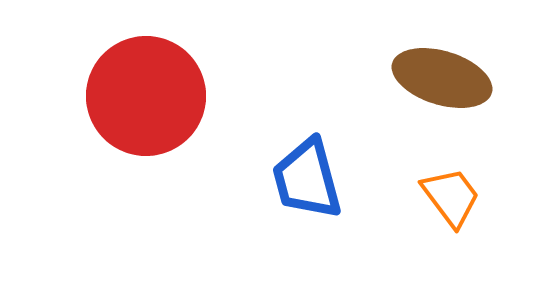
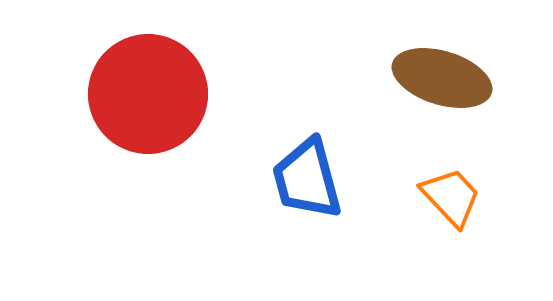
red circle: moved 2 px right, 2 px up
orange trapezoid: rotated 6 degrees counterclockwise
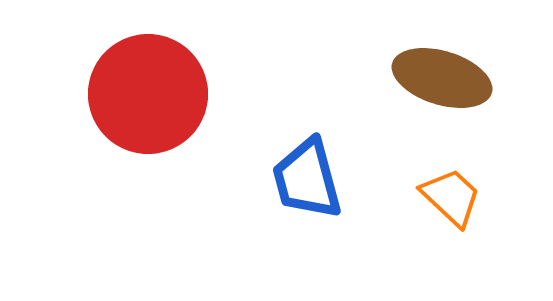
orange trapezoid: rotated 4 degrees counterclockwise
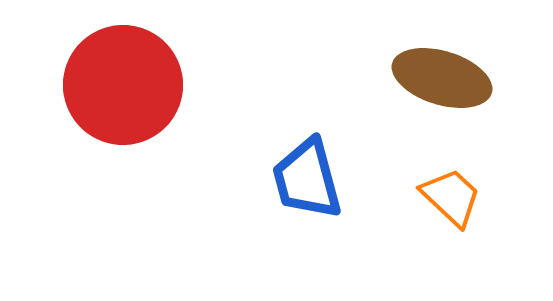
red circle: moved 25 px left, 9 px up
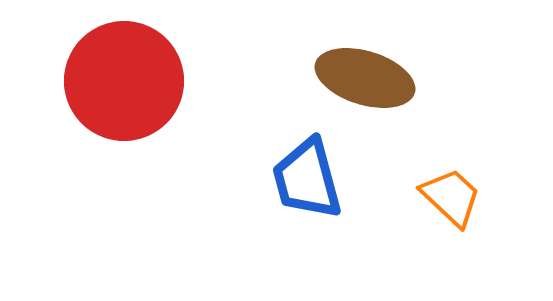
brown ellipse: moved 77 px left
red circle: moved 1 px right, 4 px up
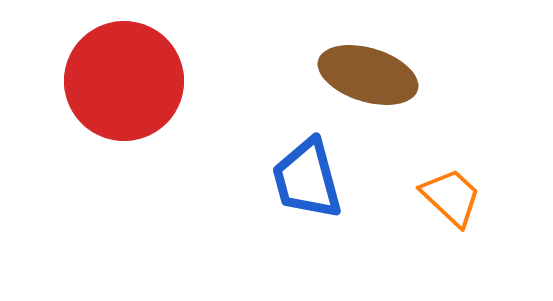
brown ellipse: moved 3 px right, 3 px up
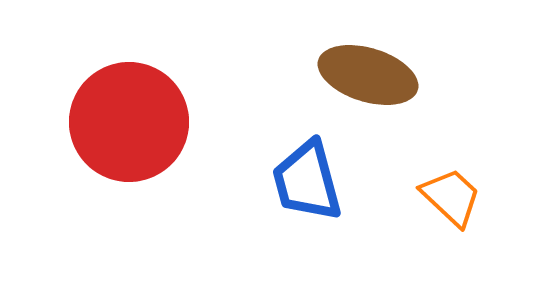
red circle: moved 5 px right, 41 px down
blue trapezoid: moved 2 px down
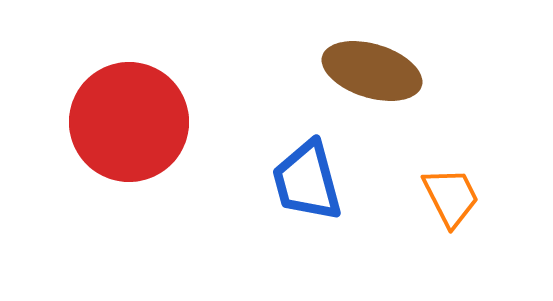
brown ellipse: moved 4 px right, 4 px up
orange trapezoid: rotated 20 degrees clockwise
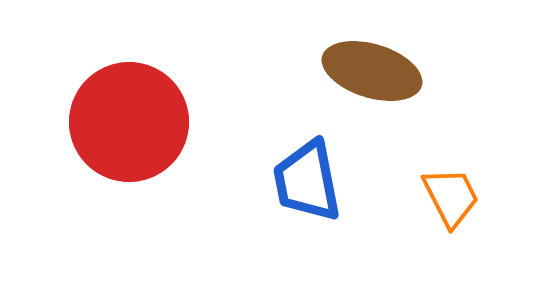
blue trapezoid: rotated 4 degrees clockwise
